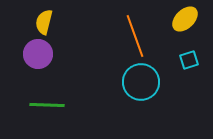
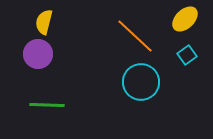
orange line: rotated 27 degrees counterclockwise
cyan square: moved 2 px left, 5 px up; rotated 18 degrees counterclockwise
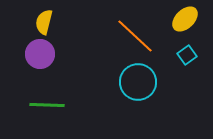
purple circle: moved 2 px right
cyan circle: moved 3 px left
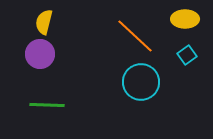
yellow ellipse: rotated 44 degrees clockwise
cyan circle: moved 3 px right
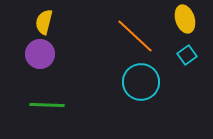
yellow ellipse: rotated 72 degrees clockwise
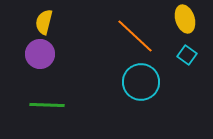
cyan square: rotated 18 degrees counterclockwise
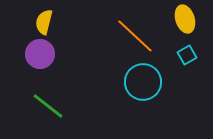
cyan square: rotated 24 degrees clockwise
cyan circle: moved 2 px right
green line: moved 1 px right, 1 px down; rotated 36 degrees clockwise
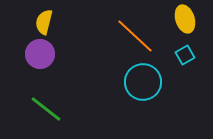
cyan square: moved 2 px left
green line: moved 2 px left, 3 px down
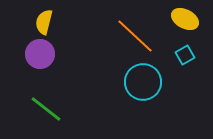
yellow ellipse: rotated 44 degrees counterclockwise
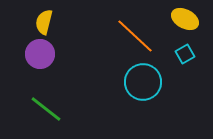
cyan square: moved 1 px up
